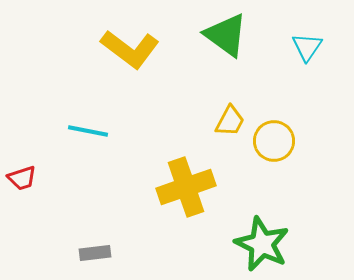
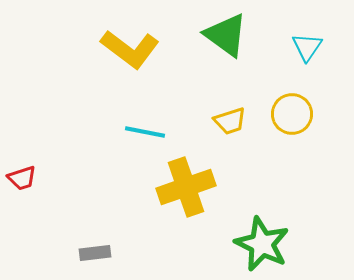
yellow trapezoid: rotated 44 degrees clockwise
cyan line: moved 57 px right, 1 px down
yellow circle: moved 18 px right, 27 px up
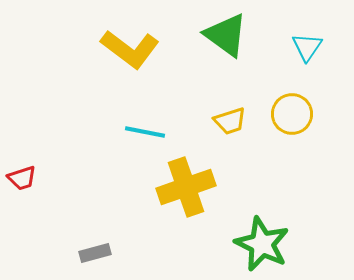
gray rectangle: rotated 8 degrees counterclockwise
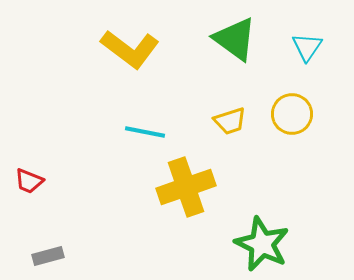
green triangle: moved 9 px right, 4 px down
red trapezoid: moved 7 px right, 3 px down; rotated 40 degrees clockwise
gray rectangle: moved 47 px left, 3 px down
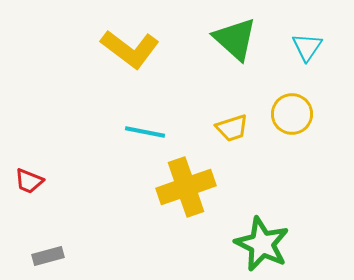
green triangle: rotated 6 degrees clockwise
yellow trapezoid: moved 2 px right, 7 px down
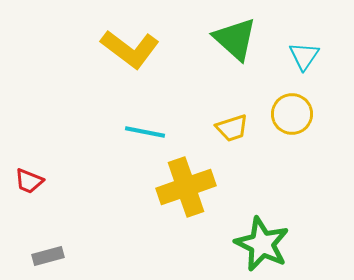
cyan triangle: moved 3 px left, 9 px down
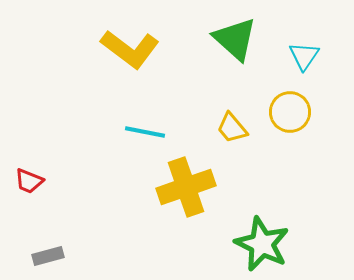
yellow circle: moved 2 px left, 2 px up
yellow trapezoid: rotated 68 degrees clockwise
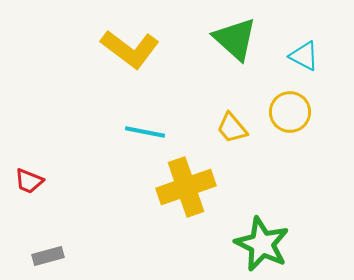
cyan triangle: rotated 36 degrees counterclockwise
